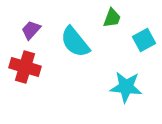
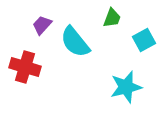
purple trapezoid: moved 11 px right, 5 px up
cyan star: rotated 20 degrees counterclockwise
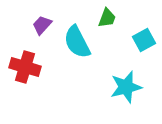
green trapezoid: moved 5 px left
cyan semicircle: moved 2 px right; rotated 12 degrees clockwise
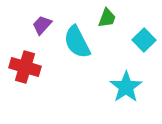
cyan square: rotated 15 degrees counterclockwise
cyan star: rotated 20 degrees counterclockwise
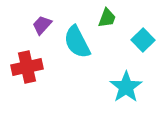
cyan square: moved 1 px left
red cross: moved 2 px right; rotated 28 degrees counterclockwise
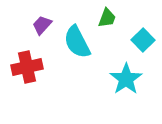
cyan star: moved 8 px up
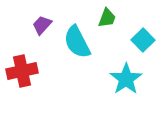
red cross: moved 5 px left, 4 px down
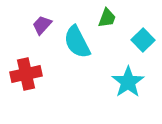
red cross: moved 4 px right, 3 px down
cyan star: moved 2 px right, 3 px down
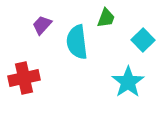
green trapezoid: moved 1 px left
cyan semicircle: rotated 20 degrees clockwise
red cross: moved 2 px left, 4 px down
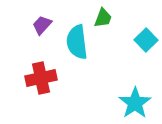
green trapezoid: moved 3 px left
cyan square: moved 3 px right
red cross: moved 17 px right
cyan star: moved 7 px right, 21 px down
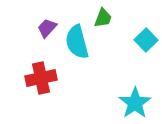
purple trapezoid: moved 5 px right, 3 px down
cyan semicircle: rotated 8 degrees counterclockwise
